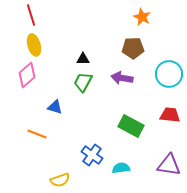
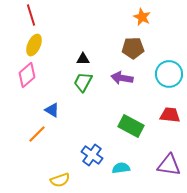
yellow ellipse: rotated 40 degrees clockwise
blue triangle: moved 3 px left, 3 px down; rotated 14 degrees clockwise
orange line: rotated 66 degrees counterclockwise
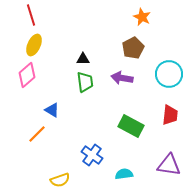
brown pentagon: rotated 25 degrees counterclockwise
green trapezoid: moved 2 px right; rotated 145 degrees clockwise
red trapezoid: rotated 90 degrees clockwise
cyan semicircle: moved 3 px right, 6 px down
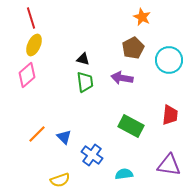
red line: moved 3 px down
black triangle: rotated 16 degrees clockwise
cyan circle: moved 14 px up
blue triangle: moved 12 px right, 27 px down; rotated 14 degrees clockwise
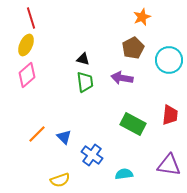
orange star: rotated 24 degrees clockwise
yellow ellipse: moved 8 px left
green rectangle: moved 2 px right, 2 px up
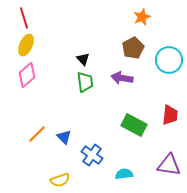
red line: moved 7 px left
black triangle: rotated 32 degrees clockwise
green rectangle: moved 1 px right, 1 px down
